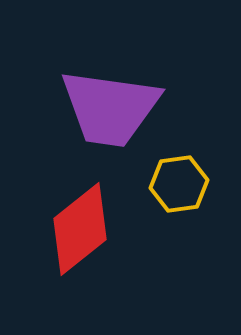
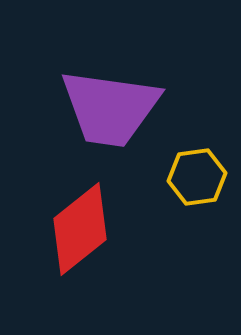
yellow hexagon: moved 18 px right, 7 px up
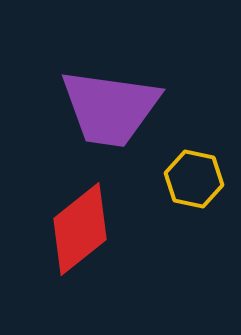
yellow hexagon: moved 3 px left, 2 px down; rotated 20 degrees clockwise
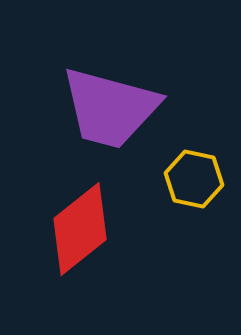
purple trapezoid: rotated 7 degrees clockwise
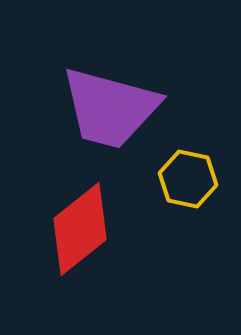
yellow hexagon: moved 6 px left
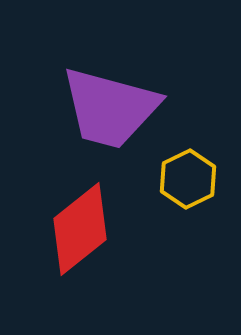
yellow hexagon: rotated 22 degrees clockwise
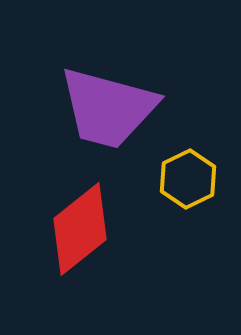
purple trapezoid: moved 2 px left
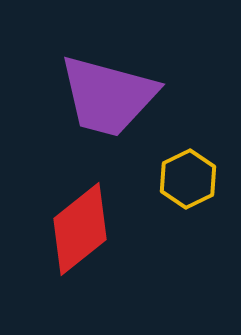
purple trapezoid: moved 12 px up
